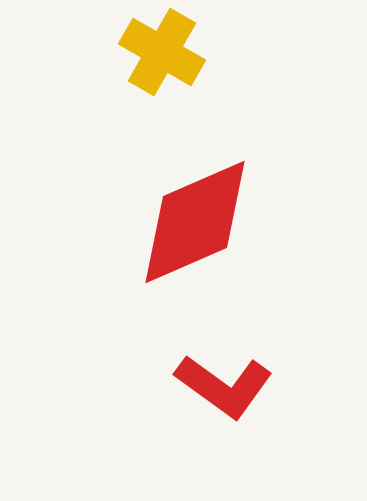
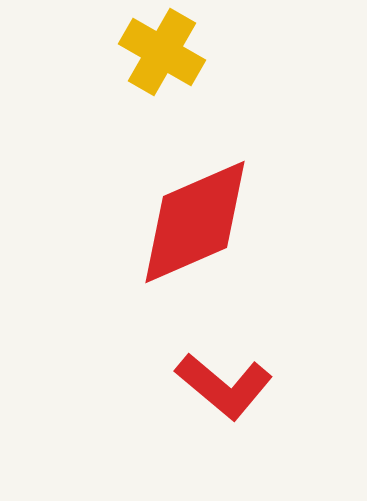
red L-shape: rotated 4 degrees clockwise
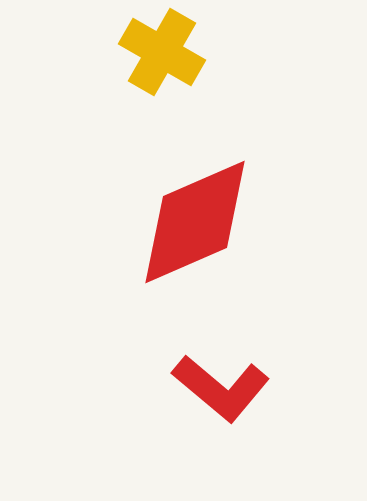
red L-shape: moved 3 px left, 2 px down
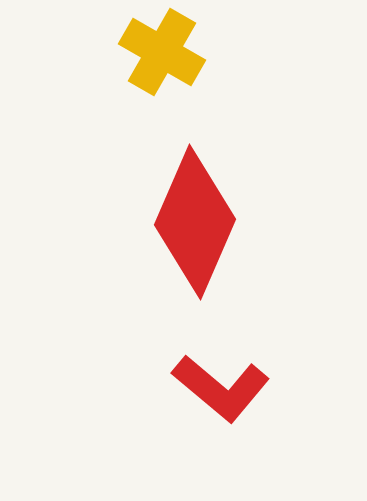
red diamond: rotated 43 degrees counterclockwise
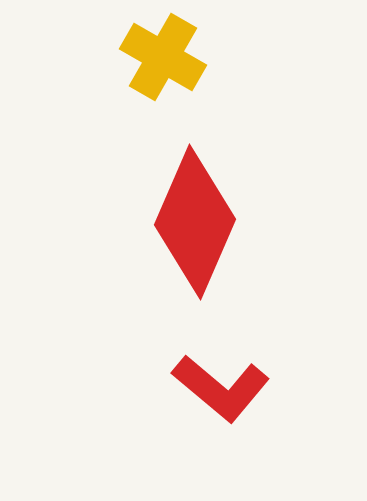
yellow cross: moved 1 px right, 5 px down
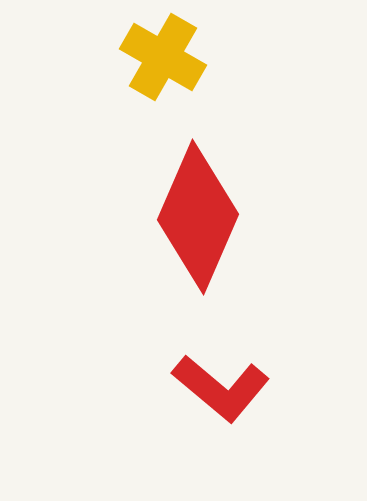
red diamond: moved 3 px right, 5 px up
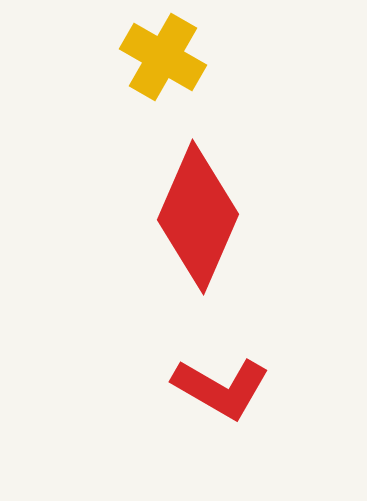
red L-shape: rotated 10 degrees counterclockwise
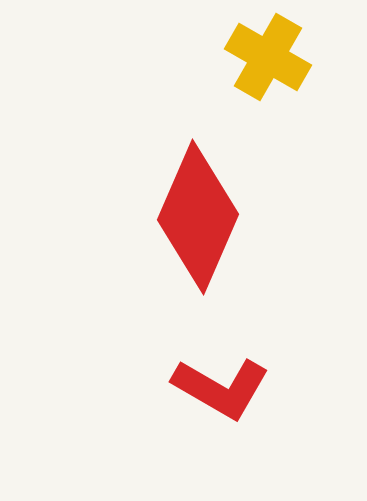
yellow cross: moved 105 px right
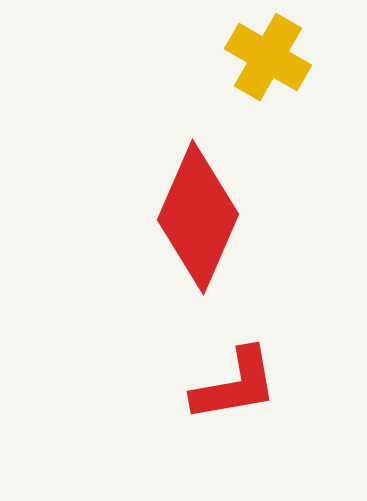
red L-shape: moved 14 px right, 3 px up; rotated 40 degrees counterclockwise
